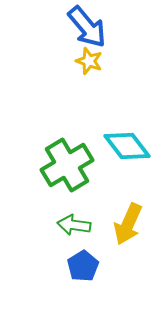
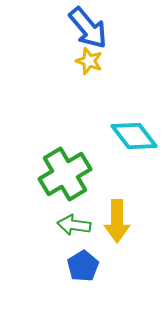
blue arrow: moved 1 px right, 1 px down
cyan diamond: moved 7 px right, 10 px up
green cross: moved 2 px left, 9 px down
yellow arrow: moved 11 px left, 3 px up; rotated 24 degrees counterclockwise
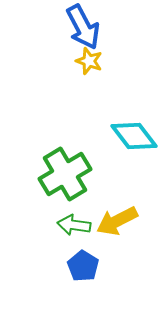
blue arrow: moved 5 px left, 1 px up; rotated 12 degrees clockwise
yellow arrow: rotated 63 degrees clockwise
blue pentagon: rotated 8 degrees counterclockwise
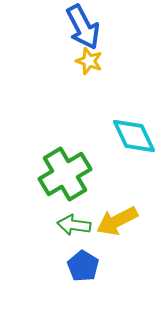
cyan diamond: rotated 12 degrees clockwise
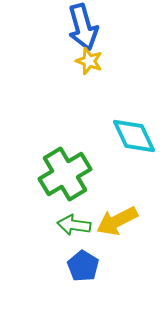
blue arrow: rotated 12 degrees clockwise
